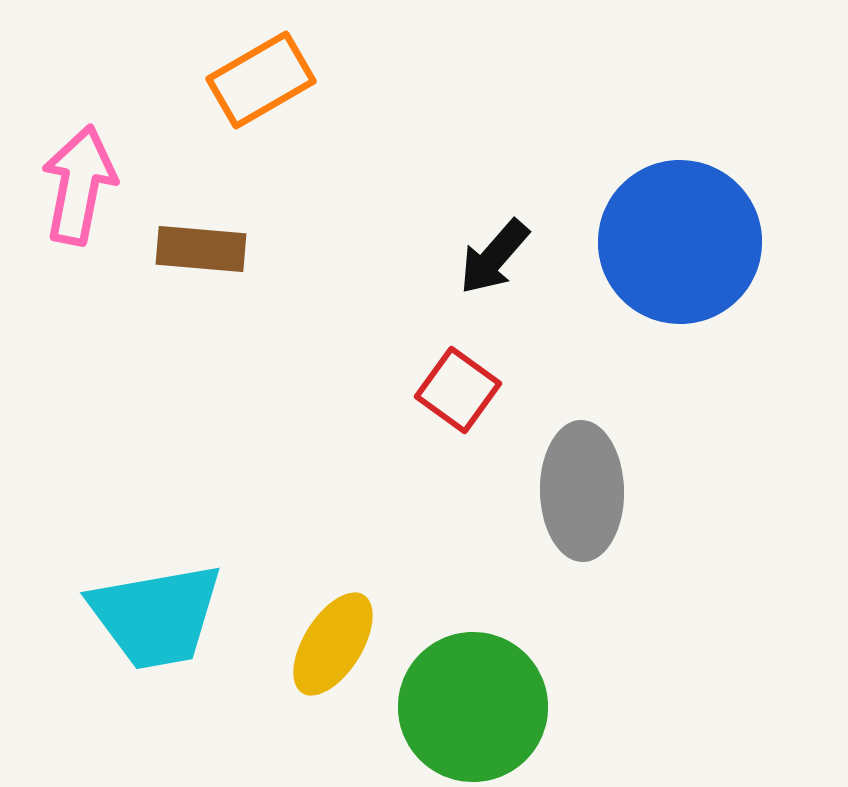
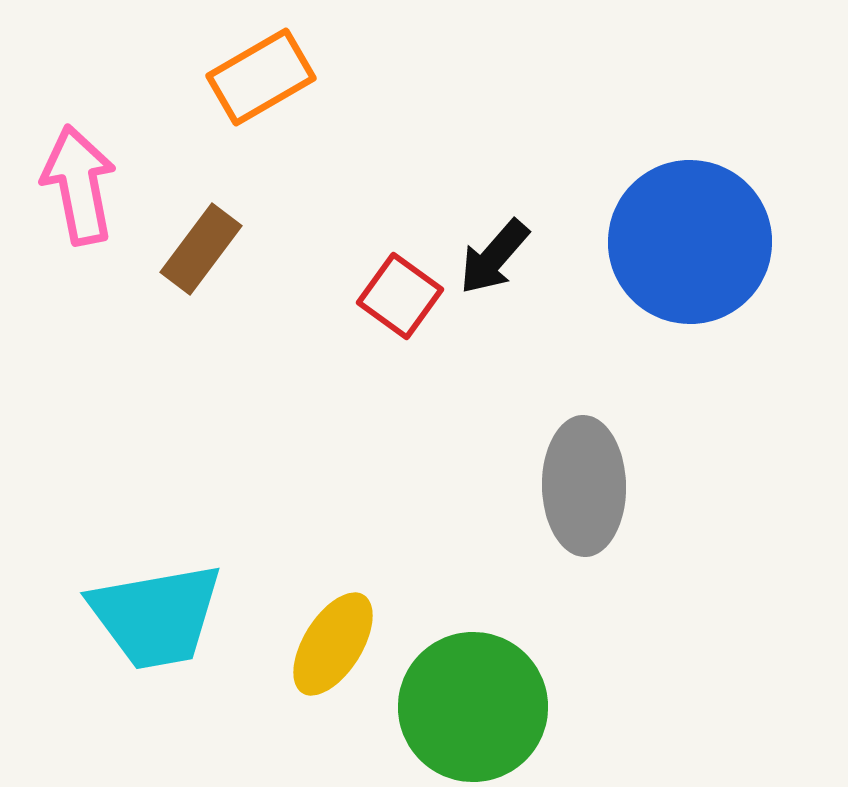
orange rectangle: moved 3 px up
pink arrow: rotated 22 degrees counterclockwise
blue circle: moved 10 px right
brown rectangle: rotated 58 degrees counterclockwise
red square: moved 58 px left, 94 px up
gray ellipse: moved 2 px right, 5 px up
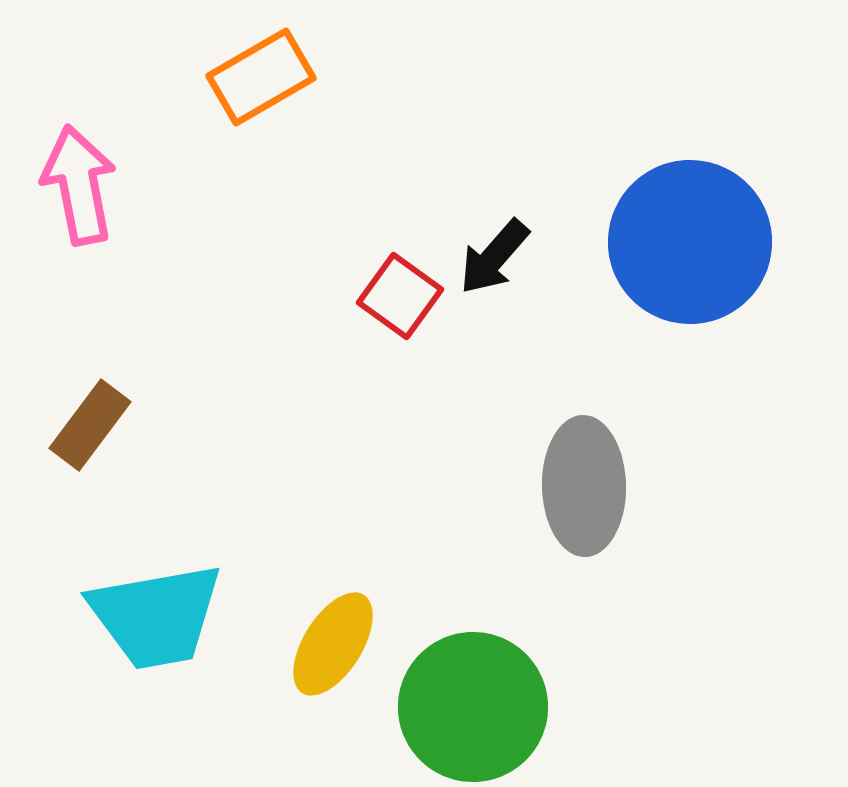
brown rectangle: moved 111 px left, 176 px down
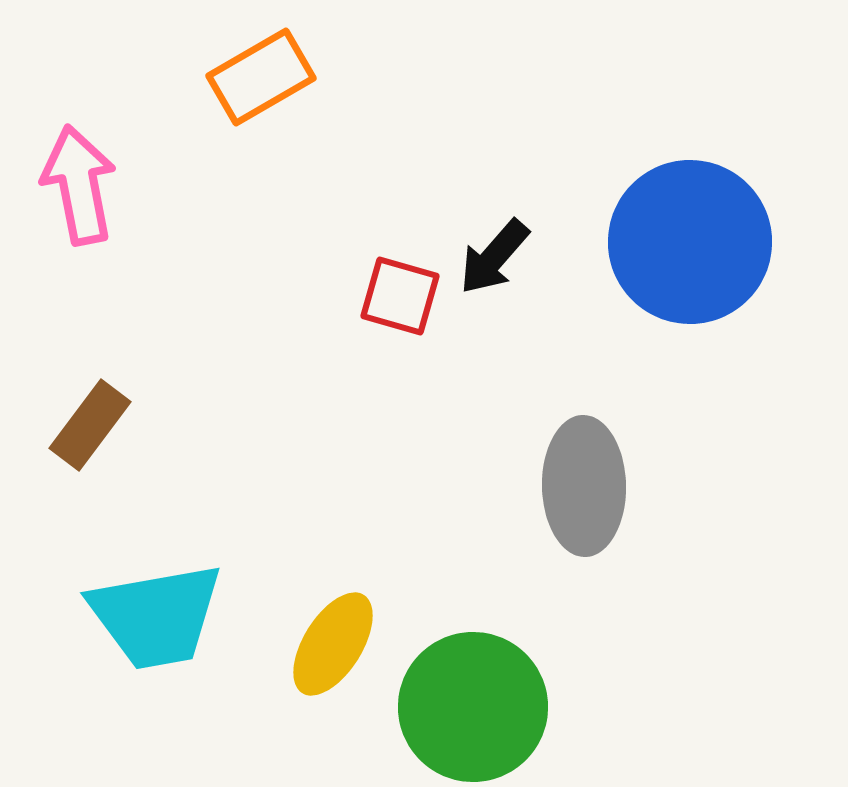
red square: rotated 20 degrees counterclockwise
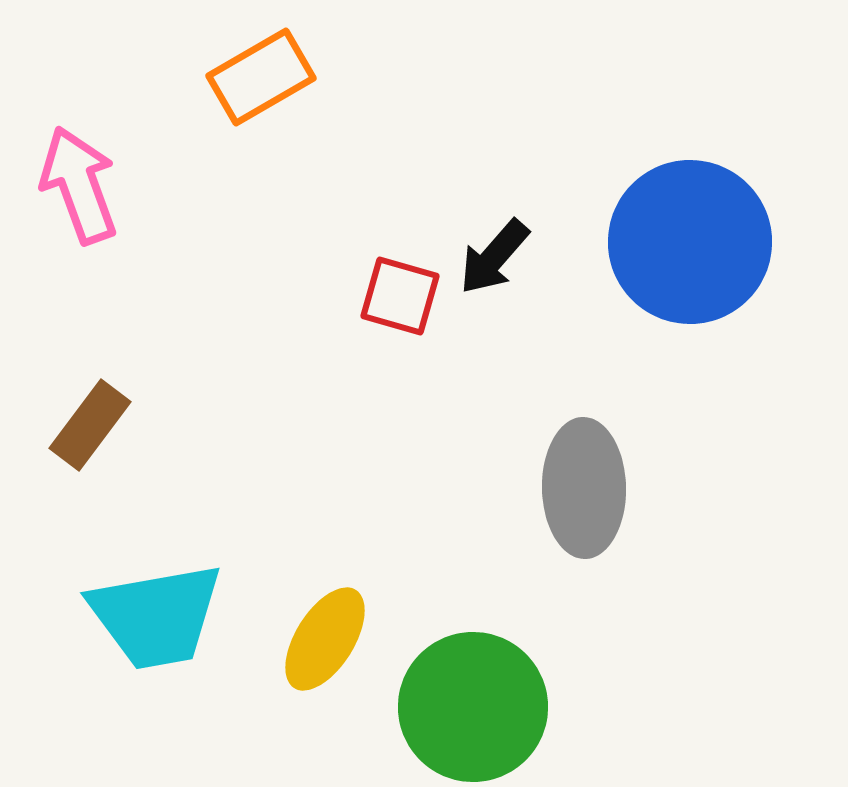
pink arrow: rotated 9 degrees counterclockwise
gray ellipse: moved 2 px down
yellow ellipse: moved 8 px left, 5 px up
